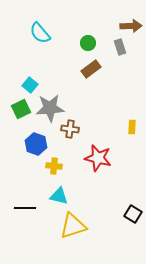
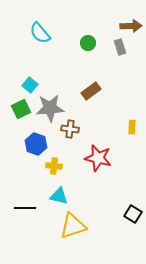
brown rectangle: moved 22 px down
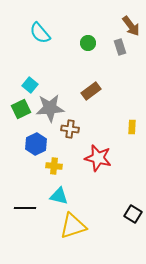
brown arrow: rotated 55 degrees clockwise
blue hexagon: rotated 15 degrees clockwise
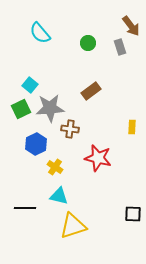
yellow cross: moved 1 px right, 1 px down; rotated 28 degrees clockwise
black square: rotated 30 degrees counterclockwise
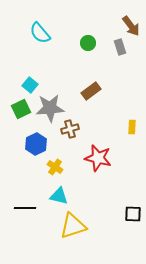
brown cross: rotated 24 degrees counterclockwise
